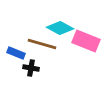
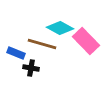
pink rectangle: rotated 24 degrees clockwise
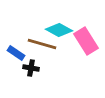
cyan diamond: moved 1 px left, 2 px down
pink rectangle: rotated 12 degrees clockwise
blue rectangle: rotated 12 degrees clockwise
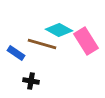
black cross: moved 13 px down
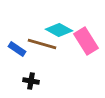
blue rectangle: moved 1 px right, 4 px up
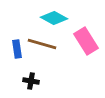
cyan diamond: moved 5 px left, 12 px up
blue rectangle: rotated 48 degrees clockwise
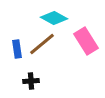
brown line: rotated 56 degrees counterclockwise
black cross: rotated 14 degrees counterclockwise
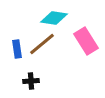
cyan diamond: rotated 20 degrees counterclockwise
